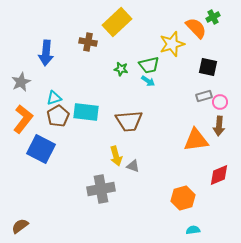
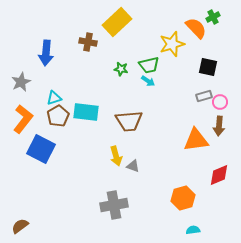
gray cross: moved 13 px right, 16 px down
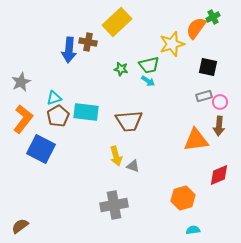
orange semicircle: rotated 100 degrees counterclockwise
blue arrow: moved 23 px right, 3 px up
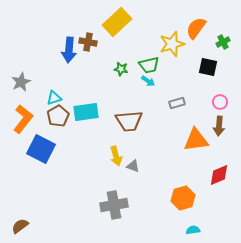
green cross: moved 10 px right, 25 px down
gray rectangle: moved 27 px left, 7 px down
cyan rectangle: rotated 15 degrees counterclockwise
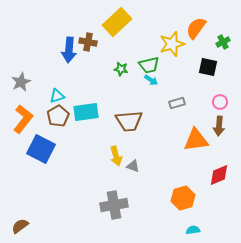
cyan arrow: moved 3 px right, 1 px up
cyan triangle: moved 3 px right, 2 px up
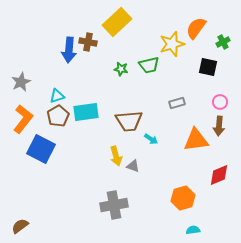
cyan arrow: moved 59 px down
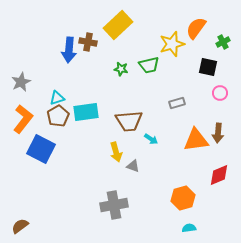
yellow rectangle: moved 1 px right, 3 px down
cyan triangle: moved 2 px down
pink circle: moved 9 px up
brown arrow: moved 1 px left, 7 px down
yellow arrow: moved 4 px up
cyan semicircle: moved 4 px left, 2 px up
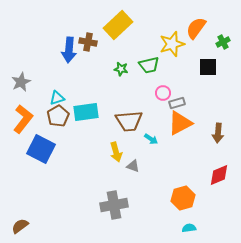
black square: rotated 12 degrees counterclockwise
pink circle: moved 57 px left
orange triangle: moved 16 px left, 17 px up; rotated 20 degrees counterclockwise
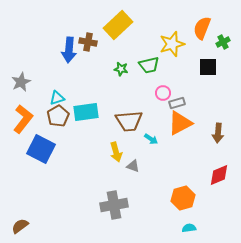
orange semicircle: moved 6 px right; rotated 15 degrees counterclockwise
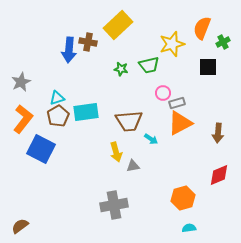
gray triangle: rotated 32 degrees counterclockwise
